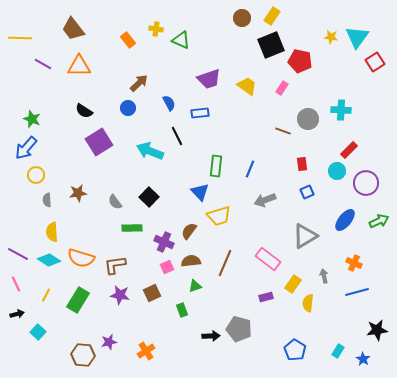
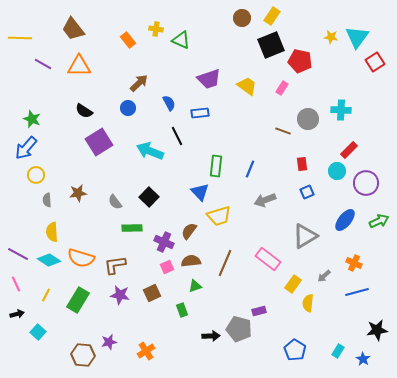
gray arrow at (324, 276): rotated 120 degrees counterclockwise
purple rectangle at (266, 297): moved 7 px left, 14 px down
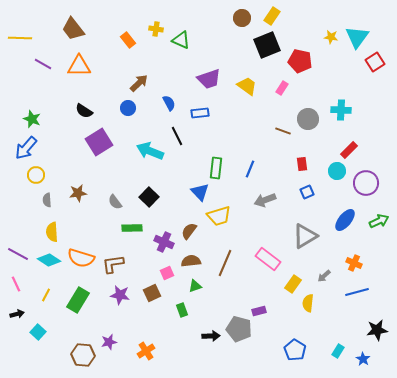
black square at (271, 45): moved 4 px left
green rectangle at (216, 166): moved 2 px down
brown L-shape at (115, 265): moved 2 px left, 1 px up
pink square at (167, 267): moved 6 px down
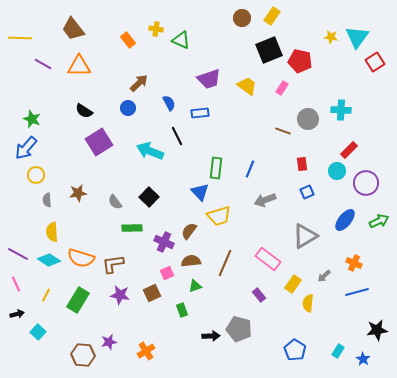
black square at (267, 45): moved 2 px right, 5 px down
purple rectangle at (259, 311): moved 16 px up; rotated 64 degrees clockwise
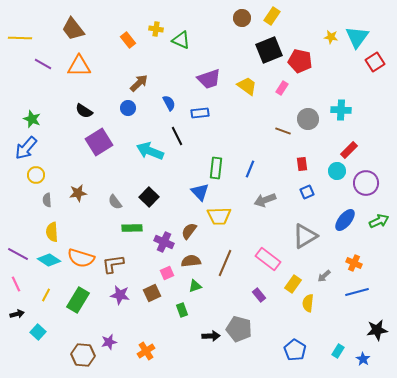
yellow trapezoid at (219, 216): rotated 15 degrees clockwise
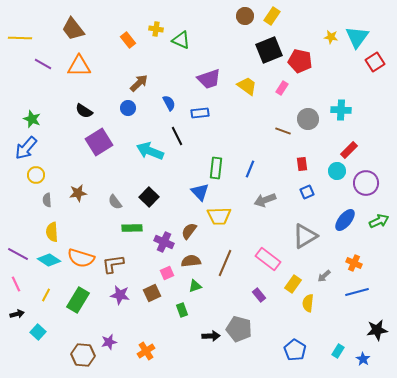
brown circle at (242, 18): moved 3 px right, 2 px up
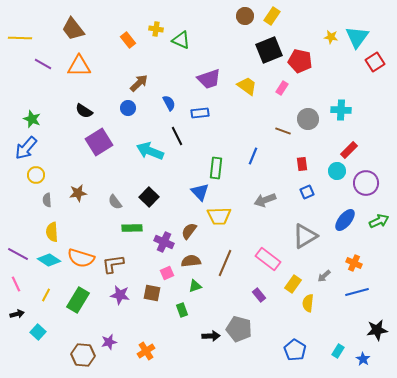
blue line at (250, 169): moved 3 px right, 13 px up
brown square at (152, 293): rotated 36 degrees clockwise
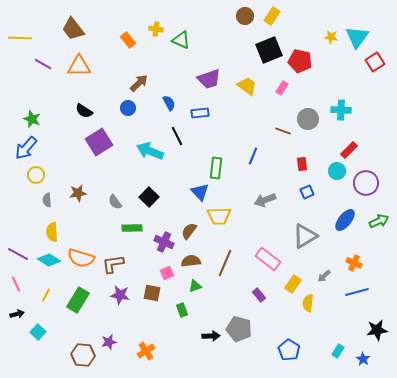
blue pentagon at (295, 350): moved 6 px left
